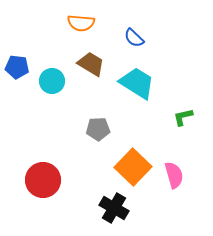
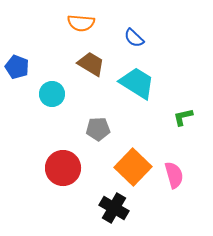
blue pentagon: rotated 15 degrees clockwise
cyan circle: moved 13 px down
red circle: moved 20 px right, 12 px up
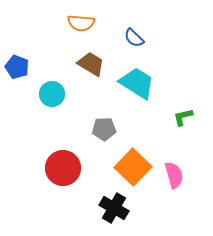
gray pentagon: moved 6 px right
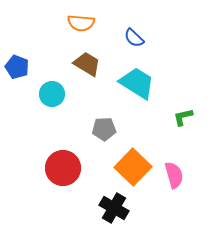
brown trapezoid: moved 4 px left
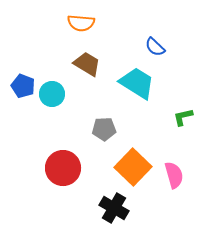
blue semicircle: moved 21 px right, 9 px down
blue pentagon: moved 6 px right, 19 px down
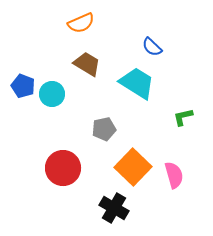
orange semicircle: rotated 28 degrees counterclockwise
blue semicircle: moved 3 px left
gray pentagon: rotated 10 degrees counterclockwise
